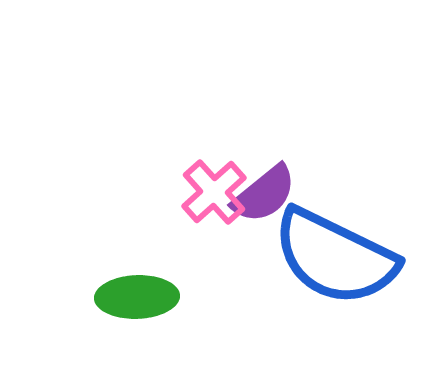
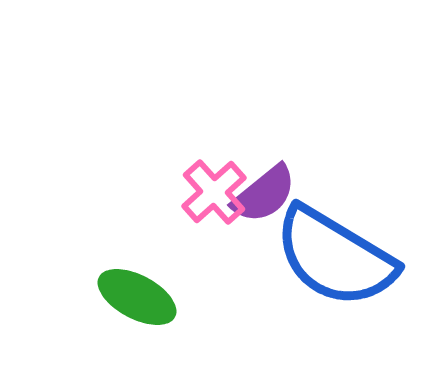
blue semicircle: rotated 5 degrees clockwise
green ellipse: rotated 30 degrees clockwise
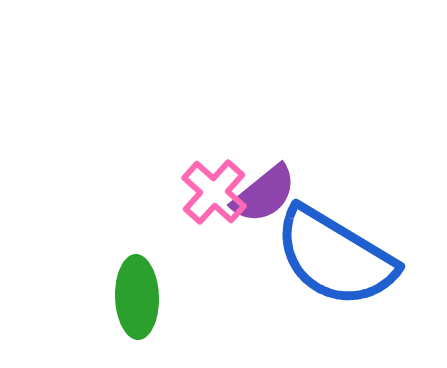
pink cross: rotated 6 degrees counterclockwise
green ellipse: rotated 60 degrees clockwise
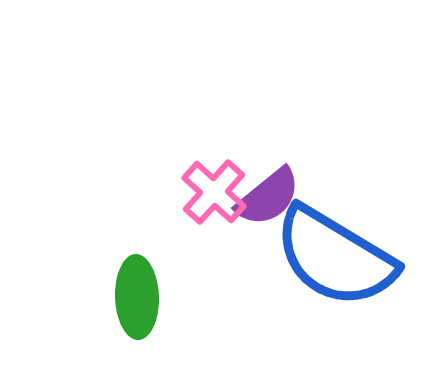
purple semicircle: moved 4 px right, 3 px down
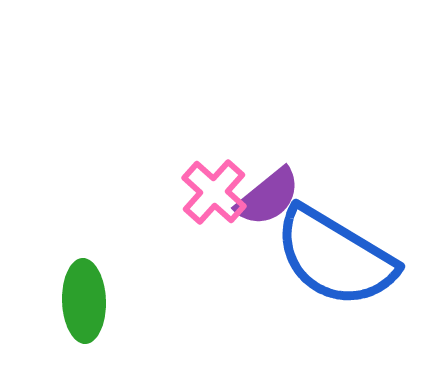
green ellipse: moved 53 px left, 4 px down
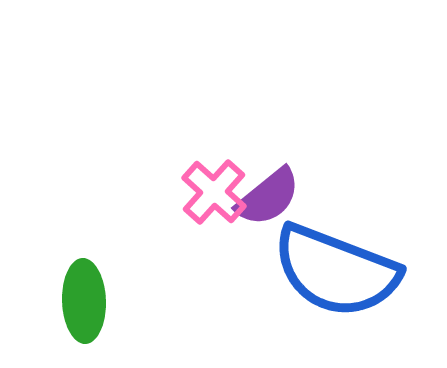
blue semicircle: moved 1 px right, 14 px down; rotated 10 degrees counterclockwise
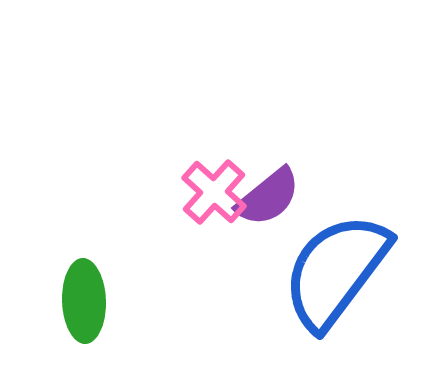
blue semicircle: rotated 106 degrees clockwise
